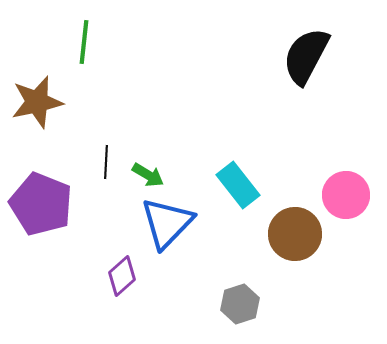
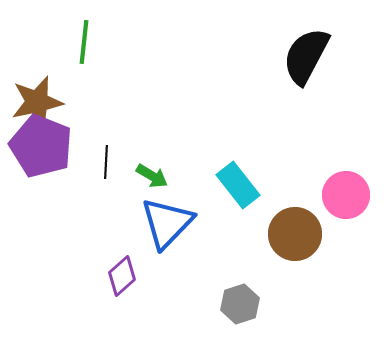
green arrow: moved 4 px right, 1 px down
purple pentagon: moved 58 px up
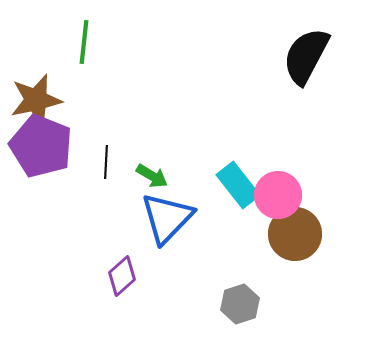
brown star: moved 1 px left, 2 px up
pink circle: moved 68 px left
blue triangle: moved 5 px up
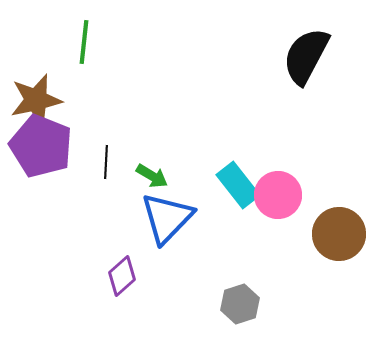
brown circle: moved 44 px right
